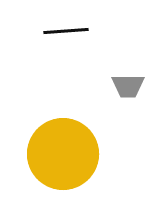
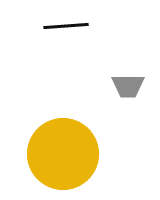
black line: moved 5 px up
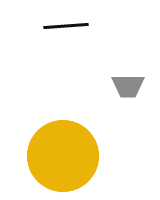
yellow circle: moved 2 px down
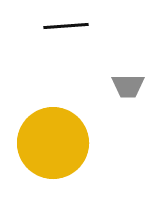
yellow circle: moved 10 px left, 13 px up
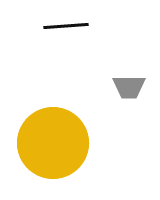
gray trapezoid: moved 1 px right, 1 px down
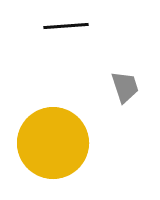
gray trapezoid: moved 4 px left; rotated 108 degrees counterclockwise
